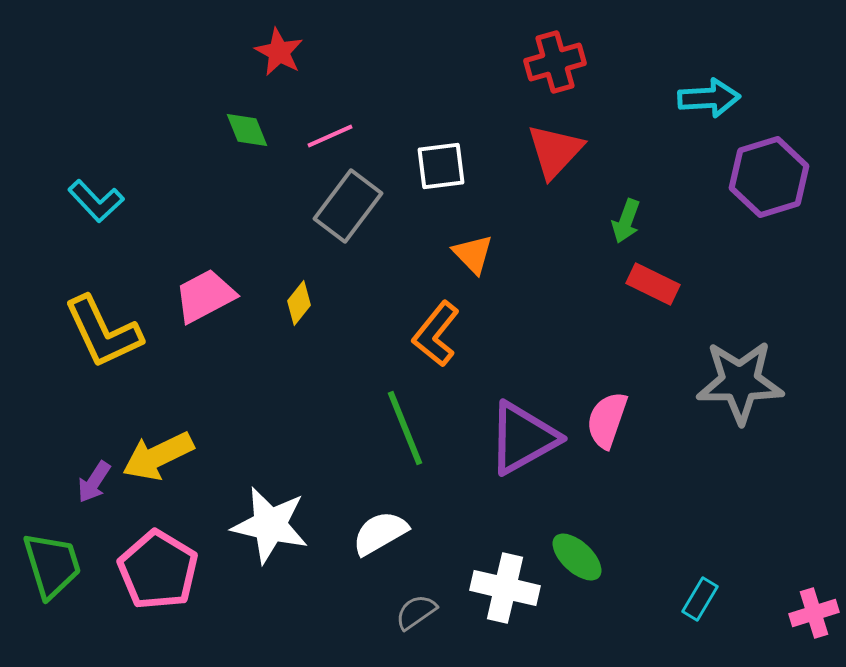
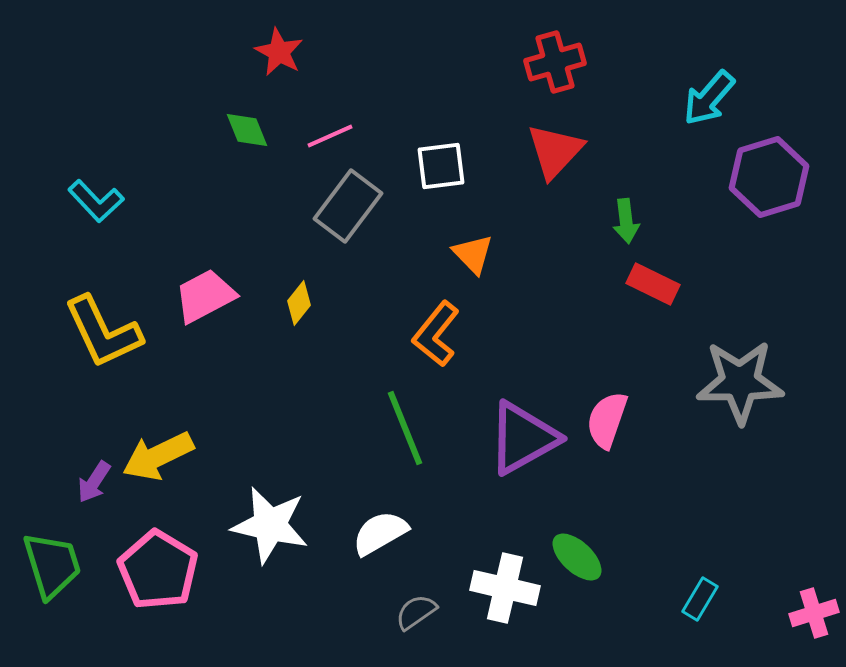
cyan arrow: rotated 134 degrees clockwise
green arrow: rotated 27 degrees counterclockwise
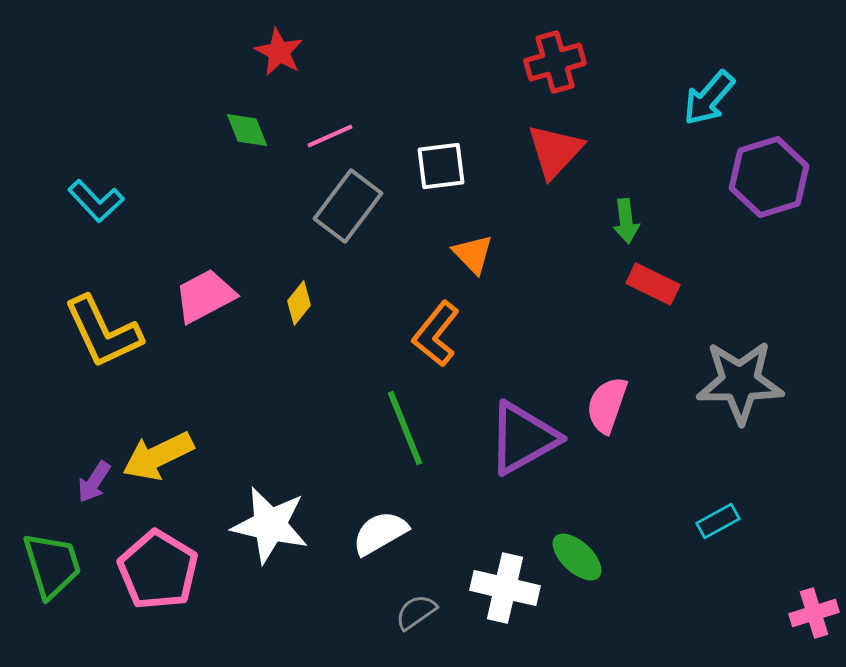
pink semicircle: moved 15 px up
cyan rectangle: moved 18 px right, 78 px up; rotated 30 degrees clockwise
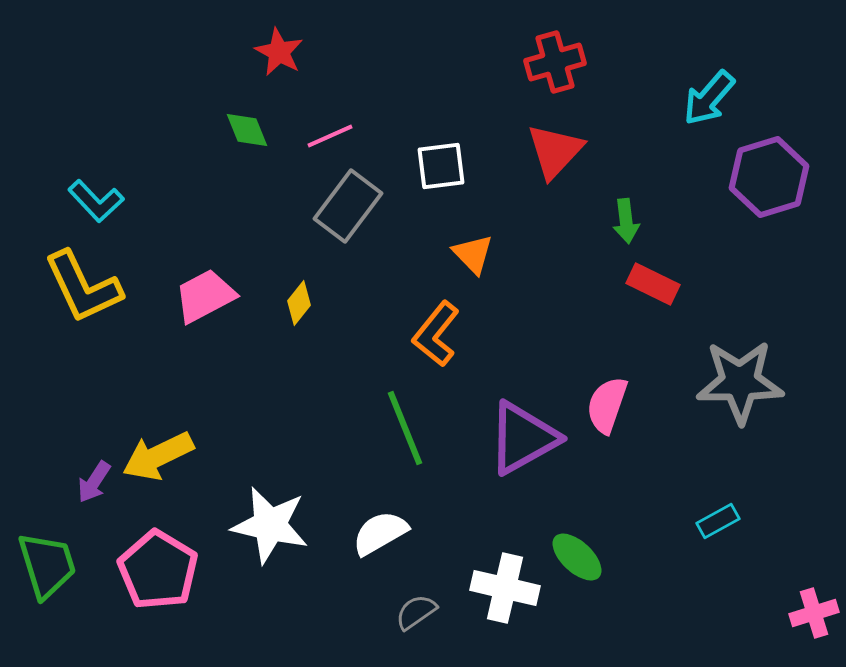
yellow L-shape: moved 20 px left, 45 px up
green trapezoid: moved 5 px left
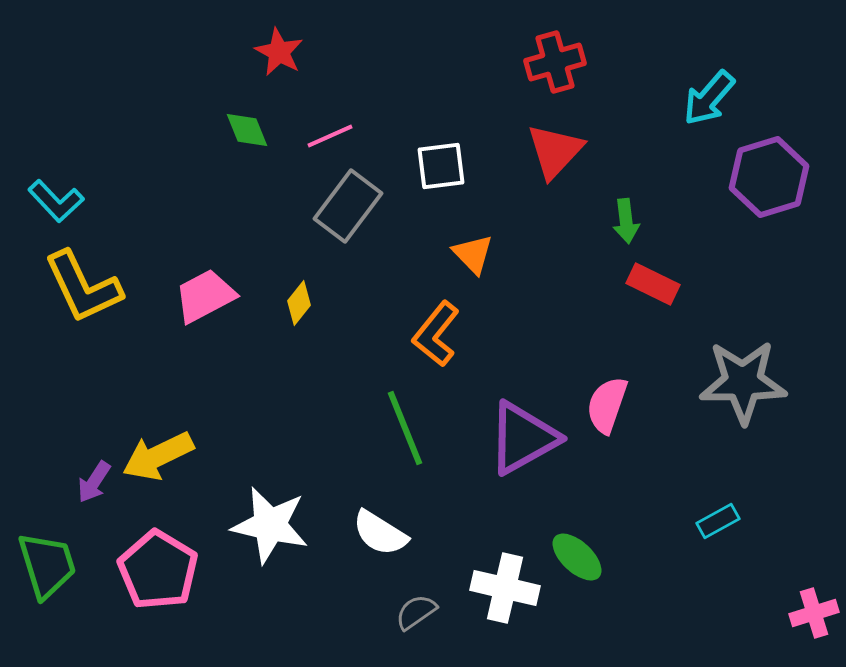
cyan L-shape: moved 40 px left
gray star: moved 3 px right
white semicircle: rotated 118 degrees counterclockwise
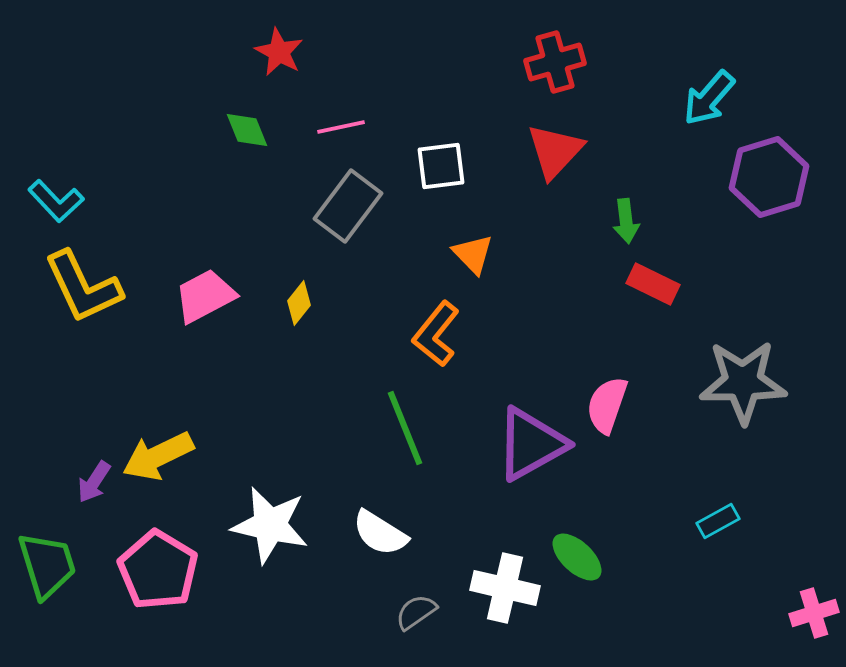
pink line: moved 11 px right, 9 px up; rotated 12 degrees clockwise
purple triangle: moved 8 px right, 6 px down
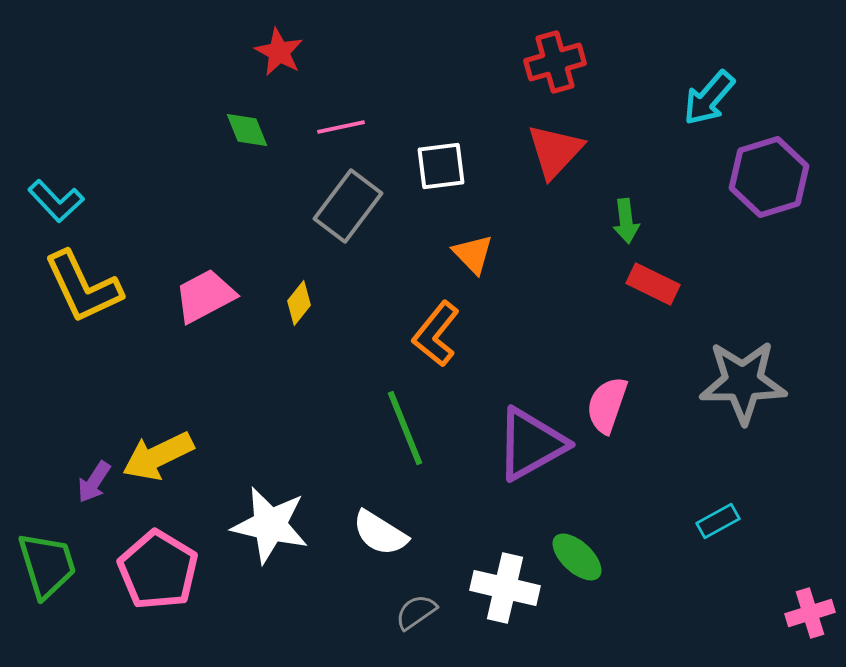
pink cross: moved 4 px left
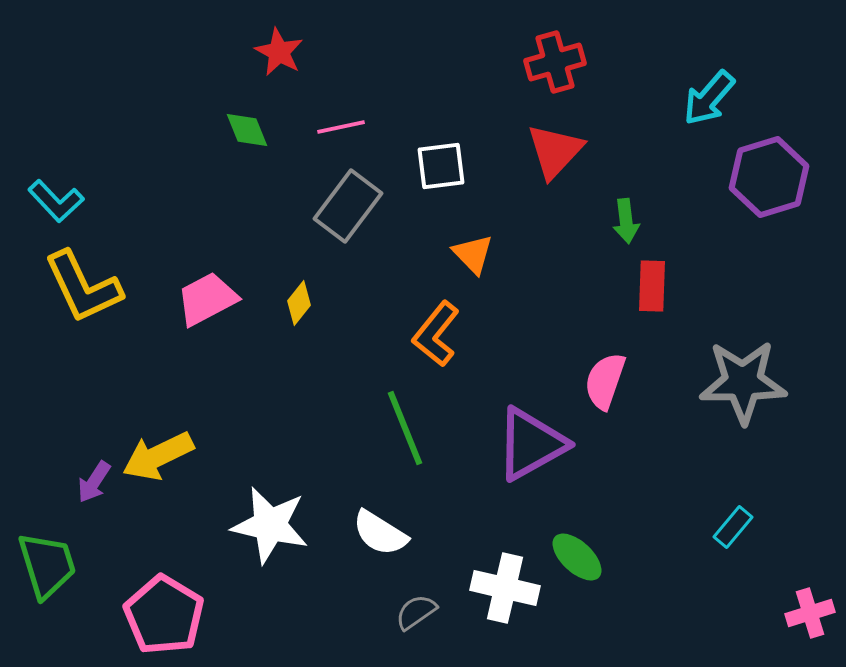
red rectangle: moved 1 px left, 2 px down; rotated 66 degrees clockwise
pink trapezoid: moved 2 px right, 3 px down
pink semicircle: moved 2 px left, 24 px up
cyan rectangle: moved 15 px right, 6 px down; rotated 21 degrees counterclockwise
pink pentagon: moved 6 px right, 45 px down
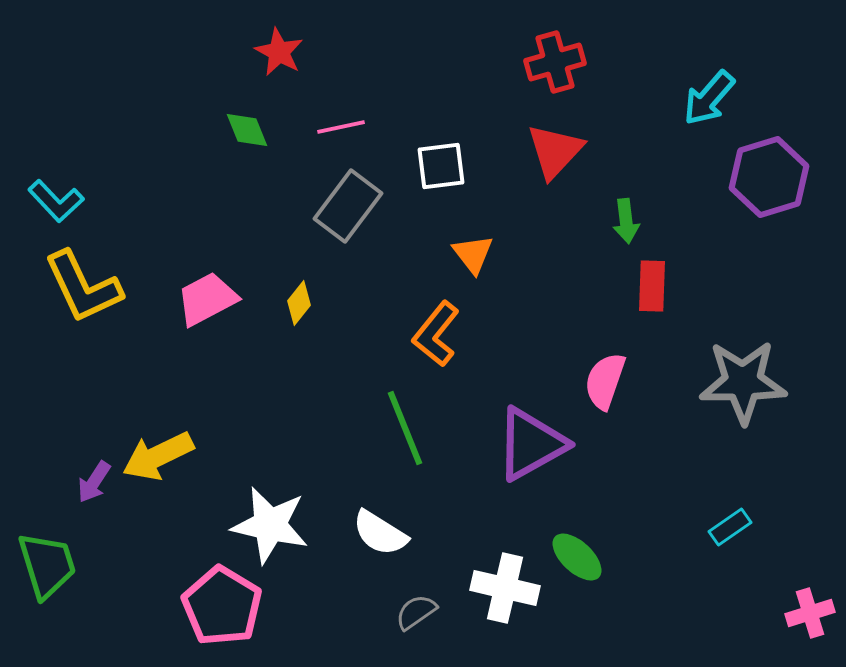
orange triangle: rotated 6 degrees clockwise
cyan rectangle: moved 3 px left; rotated 15 degrees clockwise
pink pentagon: moved 58 px right, 9 px up
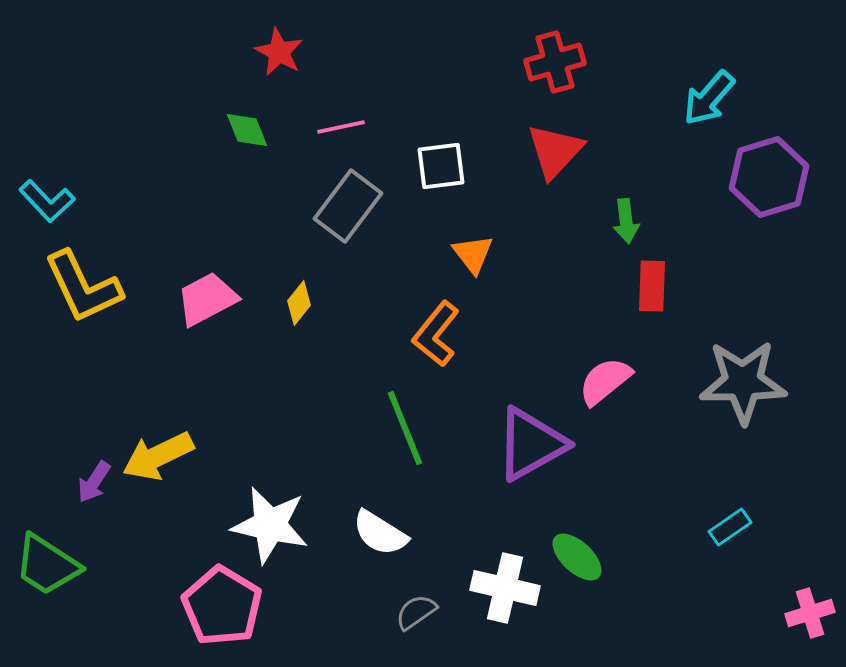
cyan L-shape: moved 9 px left
pink semicircle: rotated 32 degrees clockwise
green trapezoid: rotated 140 degrees clockwise
